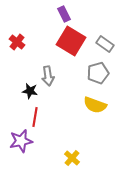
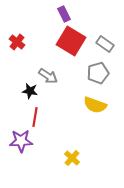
gray arrow: rotated 48 degrees counterclockwise
purple star: rotated 10 degrees clockwise
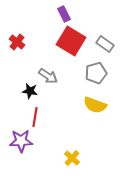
gray pentagon: moved 2 px left
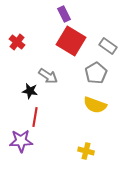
gray rectangle: moved 3 px right, 2 px down
gray pentagon: rotated 15 degrees counterclockwise
yellow cross: moved 14 px right, 7 px up; rotated 28 degrees counterclockwise
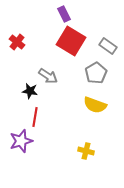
purple star: rotated 15 degrees counterclockwise
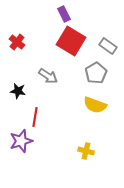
black star: moved 12 px left
